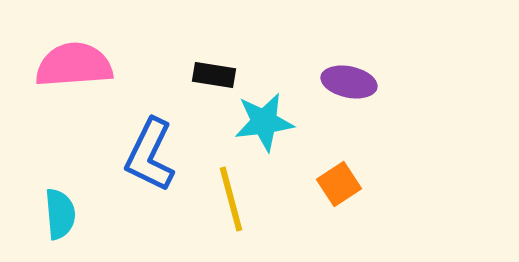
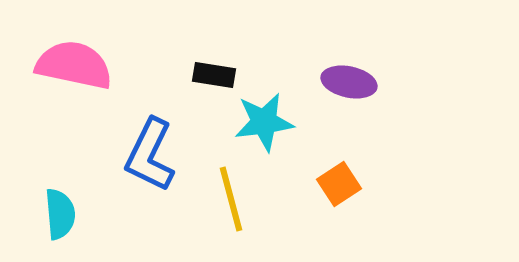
pink semicircle: rotated 16 degrees clockwise
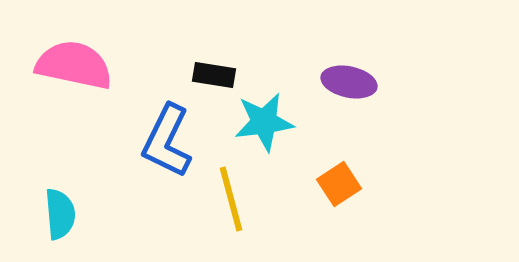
blue L-shape: moved 17 px right, 14 px up
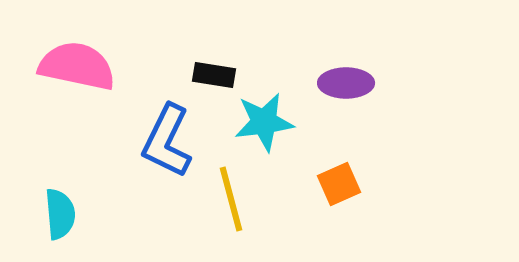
pink semicircle: moved 3 px right, 1 px down
purple ellipse: moved 3 px left, 1 px down; rotated 12 degrees counterclockwise
orange square: rotated 9 degrees clockwise
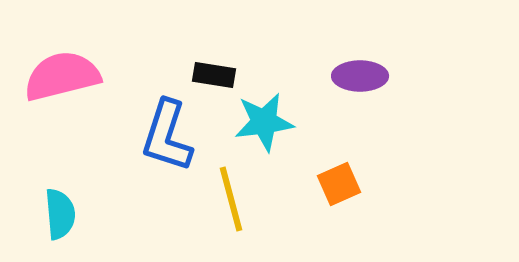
pink semicircle: moved 15 px left, 10 px down; rotated 26 degrees counterclockwise
purple ellipse: moved 14 px right, 7 px up
blue L-shape: moved 5 px up; rotated 8 degrees counterclockwise
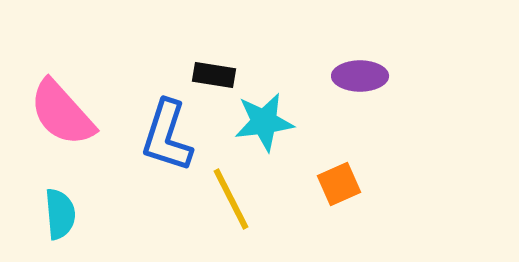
pink semicircle: moved 37 px down; rotated 118 degrees counterclockwise
yellow line: rotated 12 degrees counterclockwise
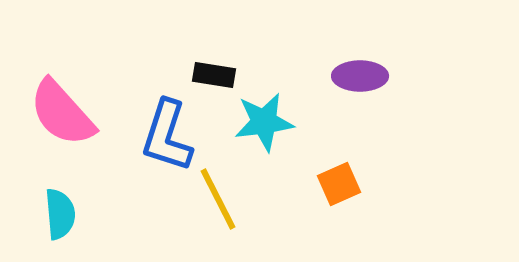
yellow line: moved 13 px left
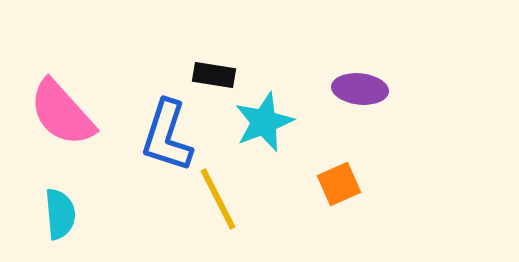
purple ellipse: moved 13 px down; rotated 6 degrees clockwise
cyan star: rotated 14 degrees counterclockwise
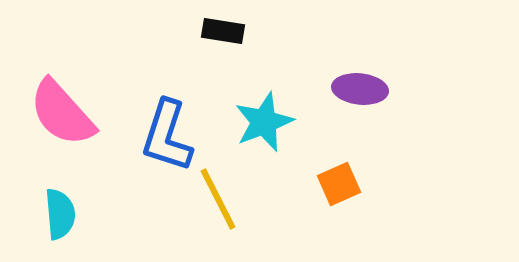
black rectangle: moved 9 px right, 44 px up
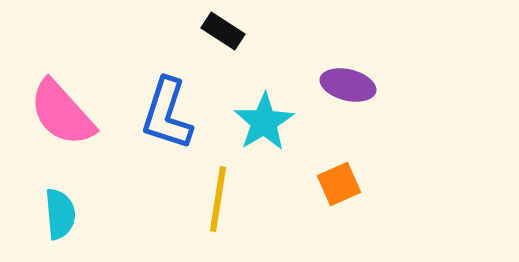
black rectangle: rotated 24 degrees clockwise
purple ellipse: moved 12 px left, 4 px up; rotated 8 degrees clockwise
cyan star: rotated 10 degrees counterclockwise
blue L-shape: moved 22 px up
yellow line: rotated 36 degrees clockwise
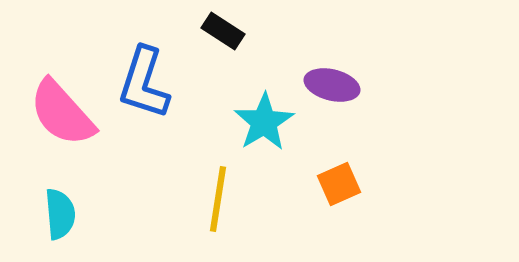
purple ellipse: moved 16 px left
blue L-shape: moved 23 px left, 31 px up
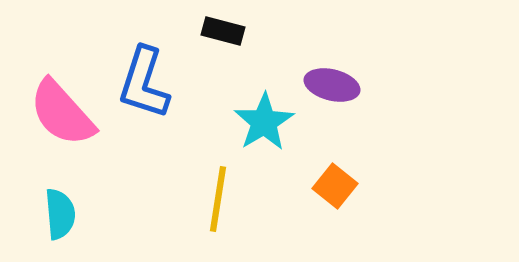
black rectangle: rotated 18 degrees counterclockwise
orange square: moved 4 px left, 2 px down; rotated 27 degrees counterclockwise
